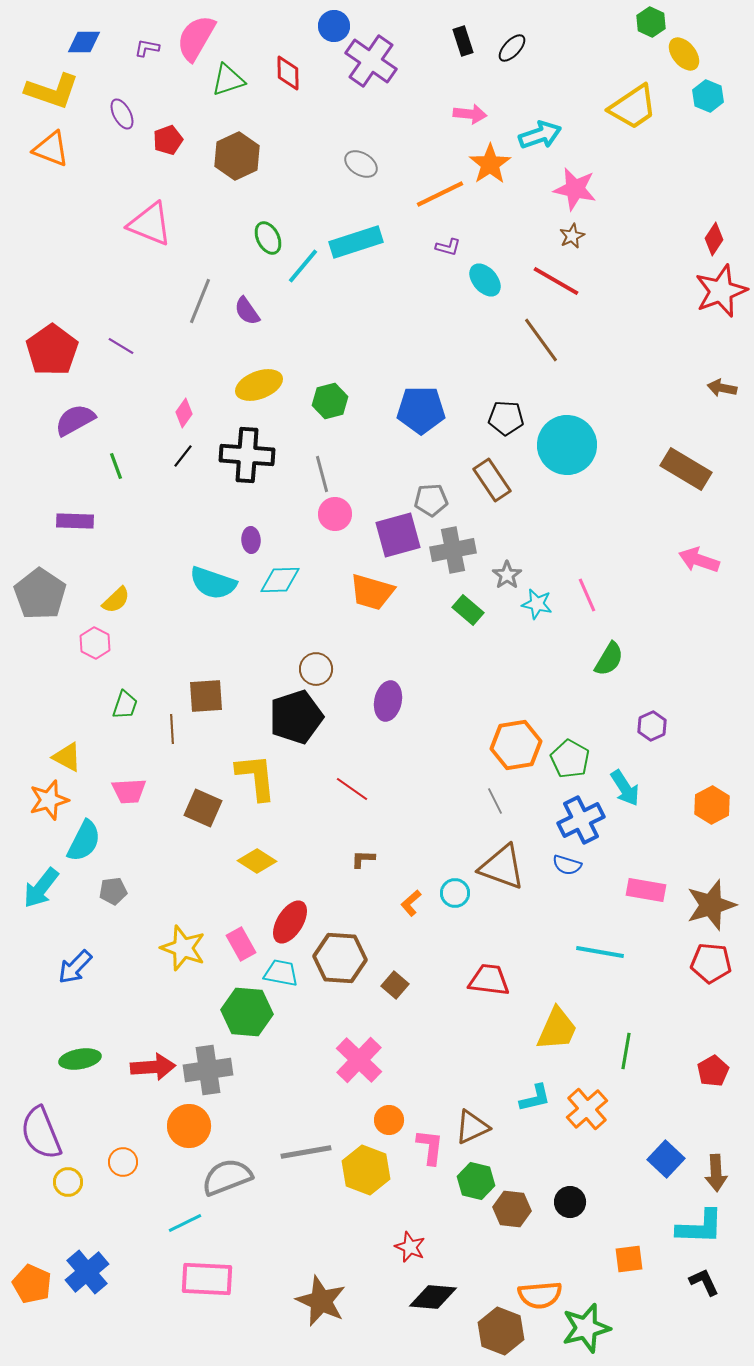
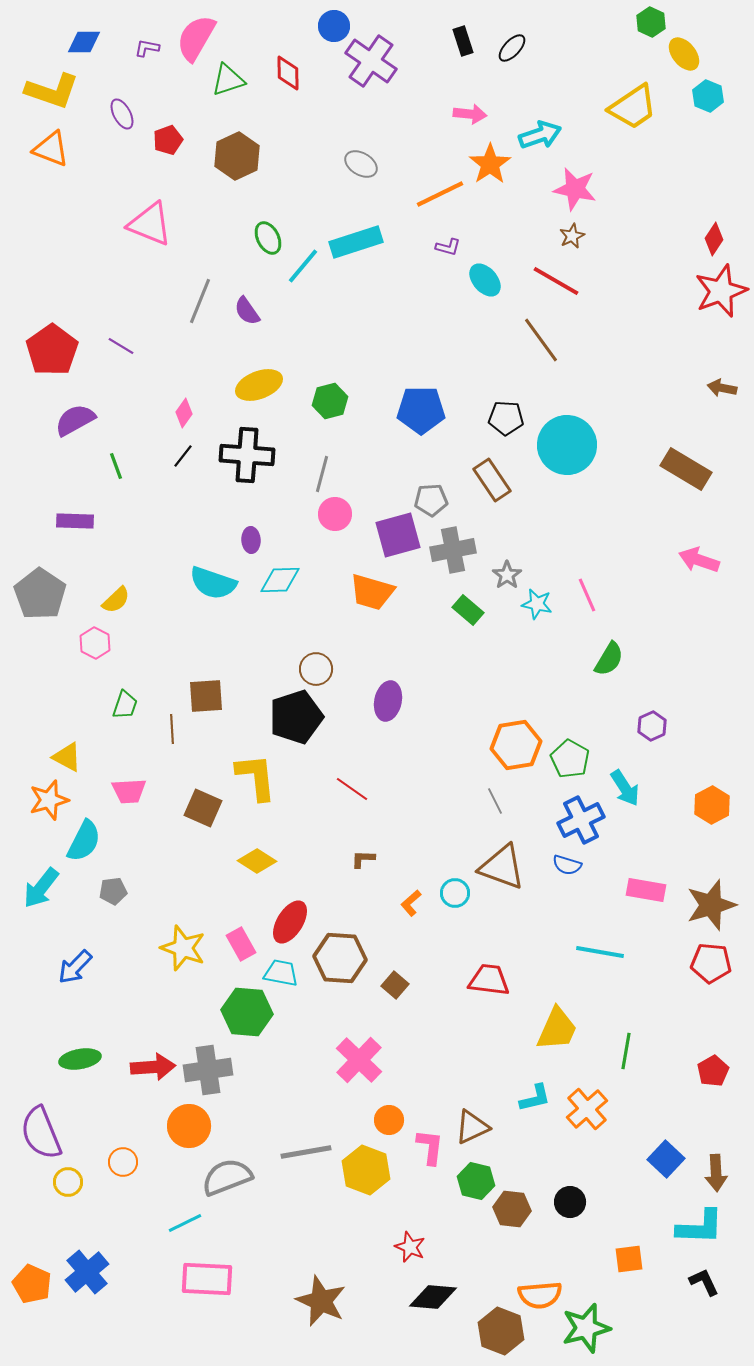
gray line at (322, 474): rotated 30 degrees clockwise
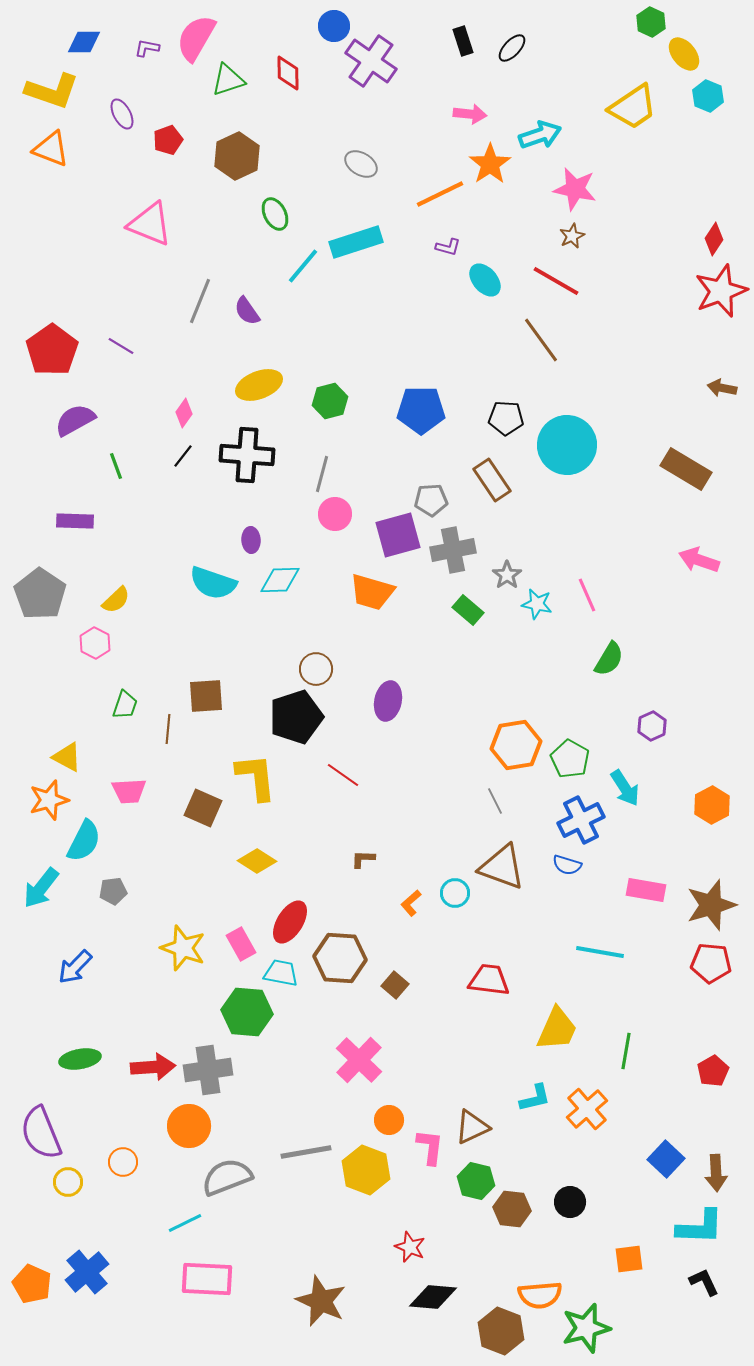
green ellipse at (268, 238): moved 7 px right, 24 px up
brown line at (172, 729): moved 4 px left; rotated 8 degrees clockwise
red line at (352, 789): moved 9 px left, 14 px up
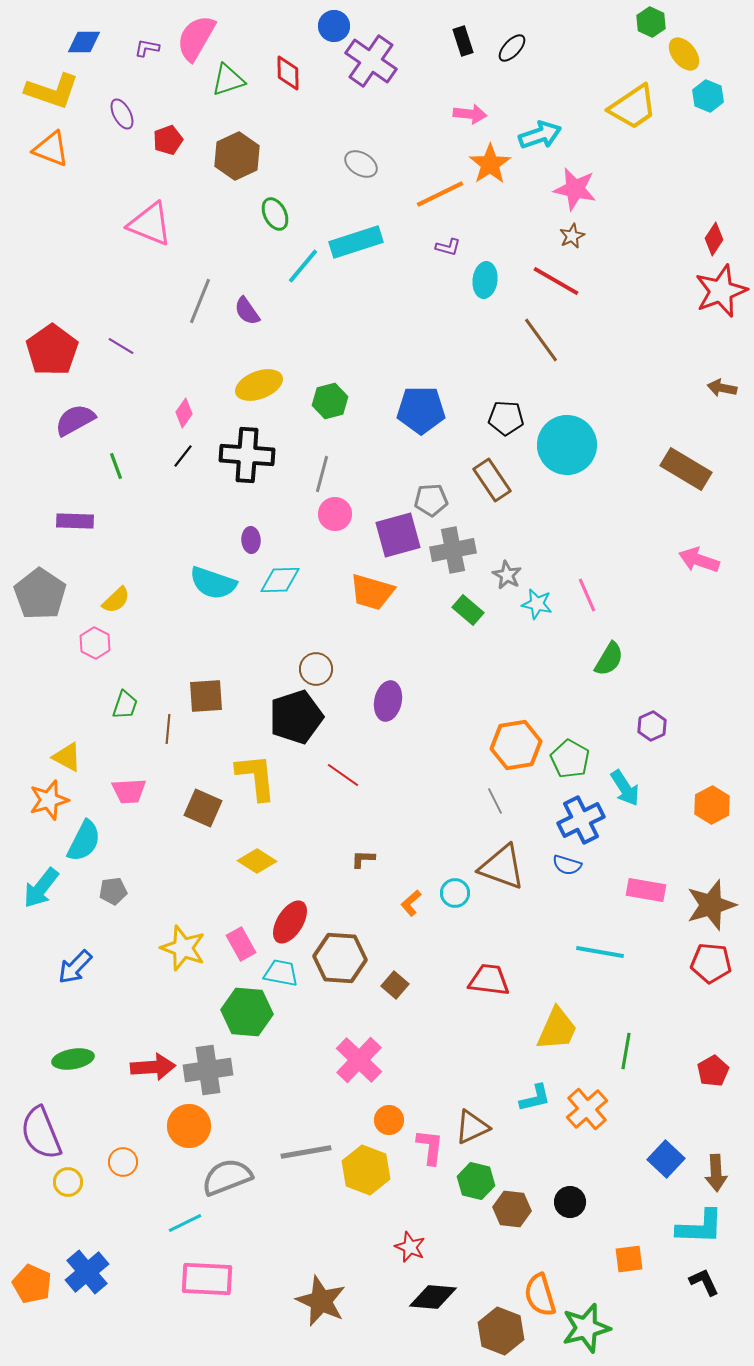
cyan ellipse at (485, 280): rotated 48 degrees clockwise
gray star at (507, 575): rotated 8 degrees counterclockwise
green ellipse at (80, 1059): moved 7 px left
orange semicircle at (540, 1295): rotated 78 degrees clockwise
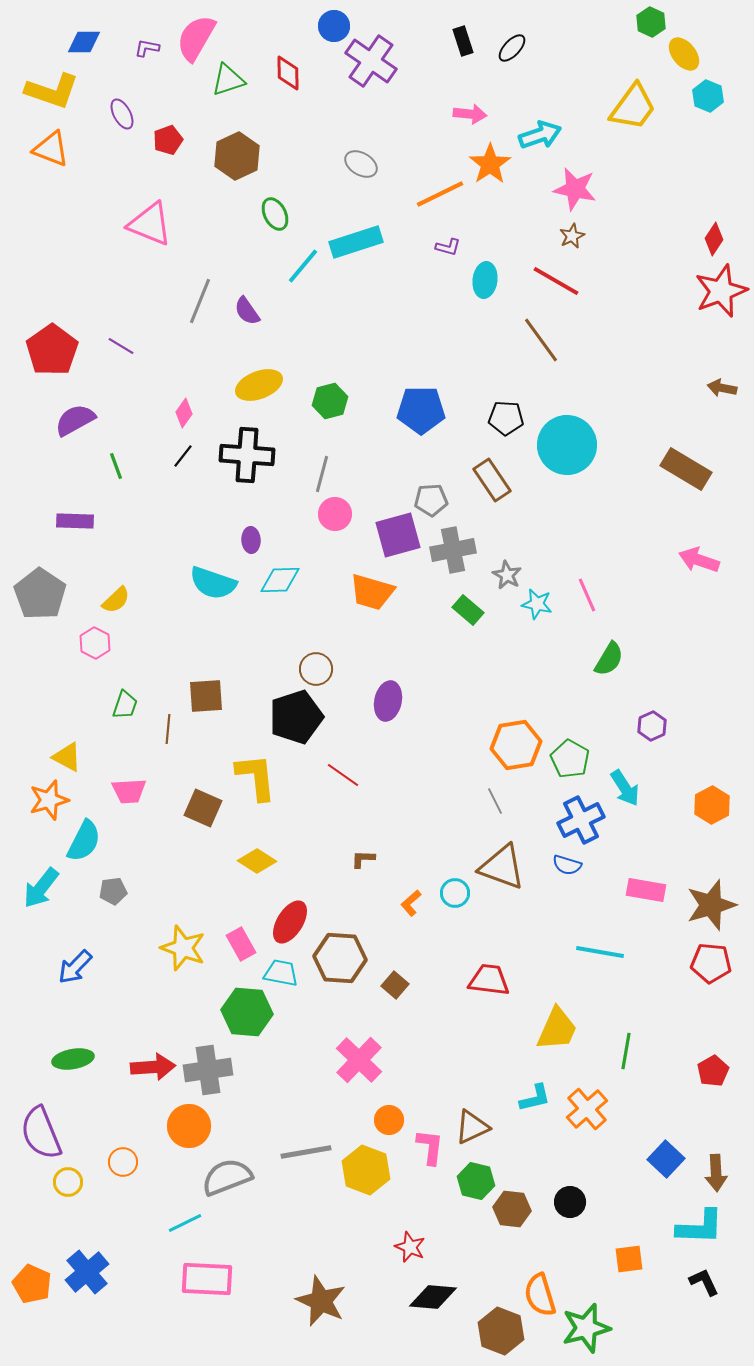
yellow trapezoid at (633, 107): rotated 20 degrees counterclockwise
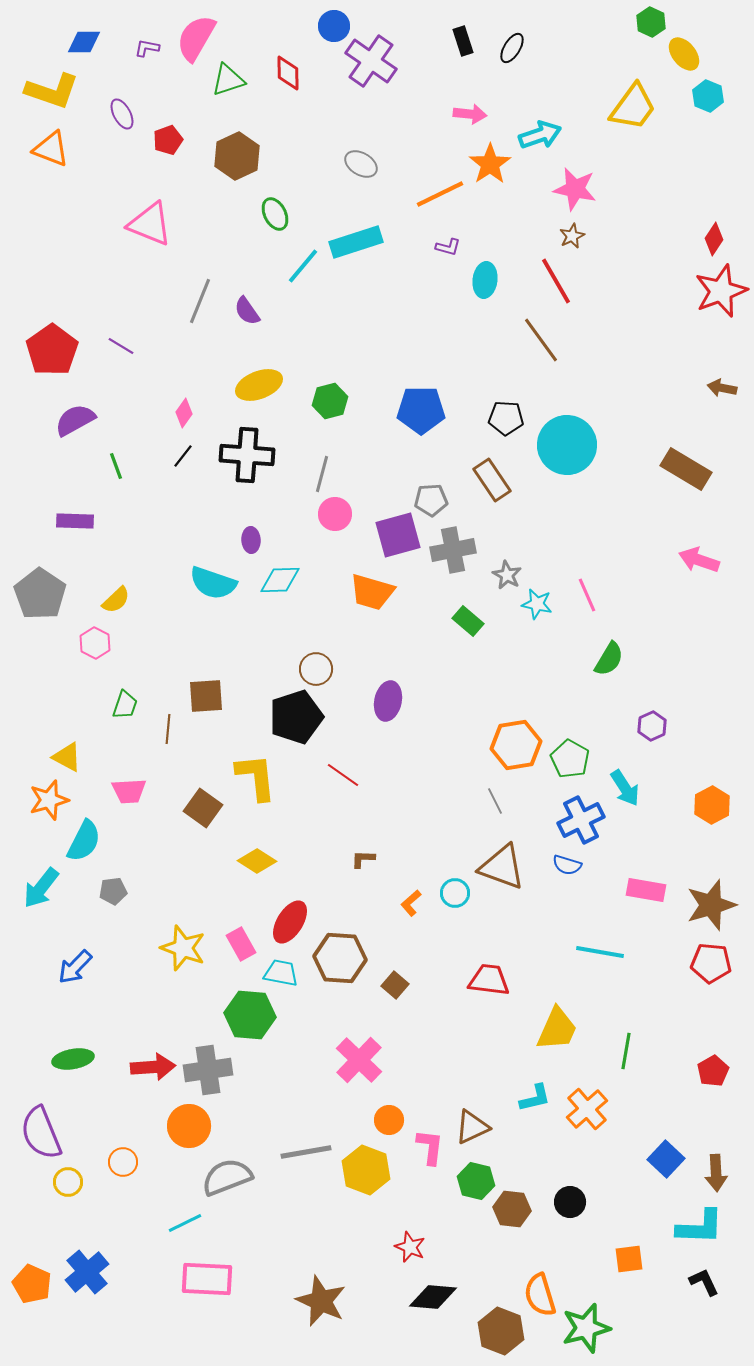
black ellipse at (512, 48): rotated 12 degrees counterclockwise
red line at (556, 281): rotated 30 degrees clockwise
green rectangle at (468, 610): moved 11 px down
brown square at (203, 808): rotated 12 degrees clockwise
green hexagon at (247, 1012): moved 3 px right, 3 px down
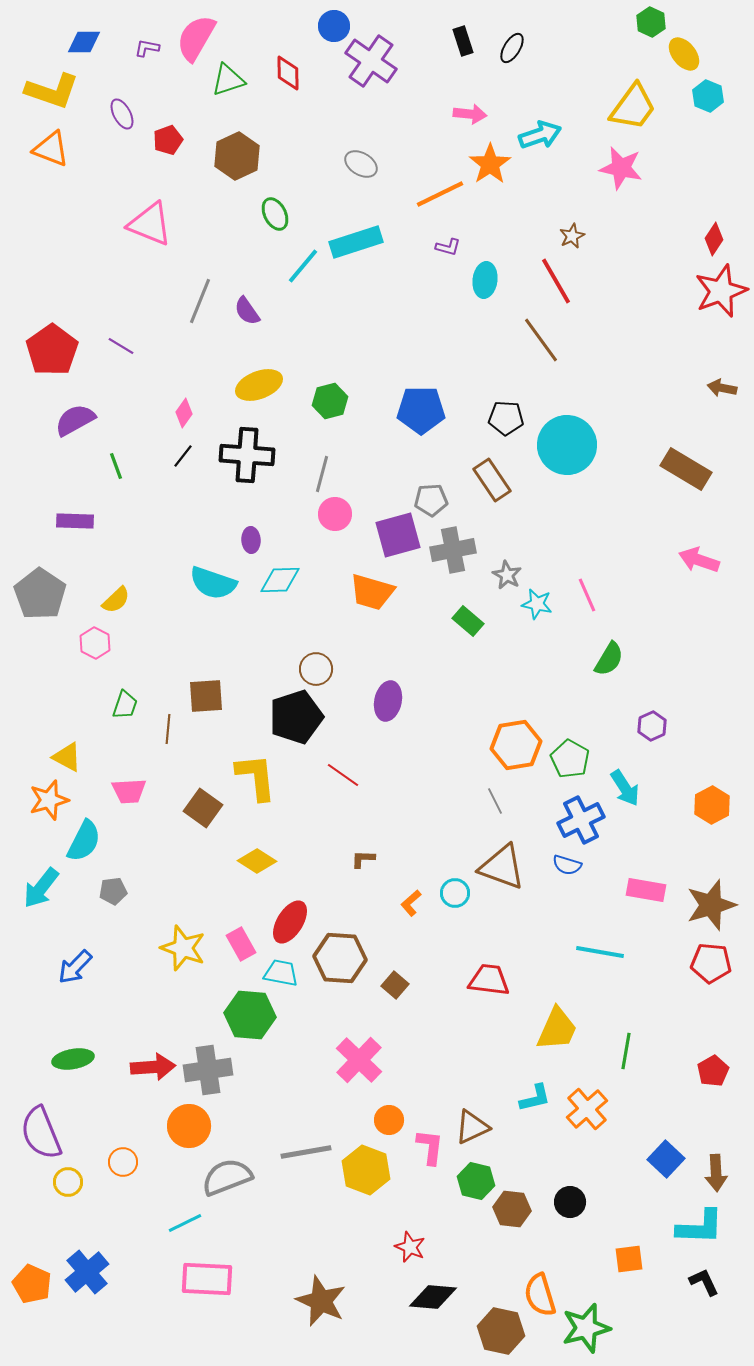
pink star at (575, 189): moved 46 px right, 21 px up
brown hexagon at (501, 1331): rotated 9 degrees counterclockwise
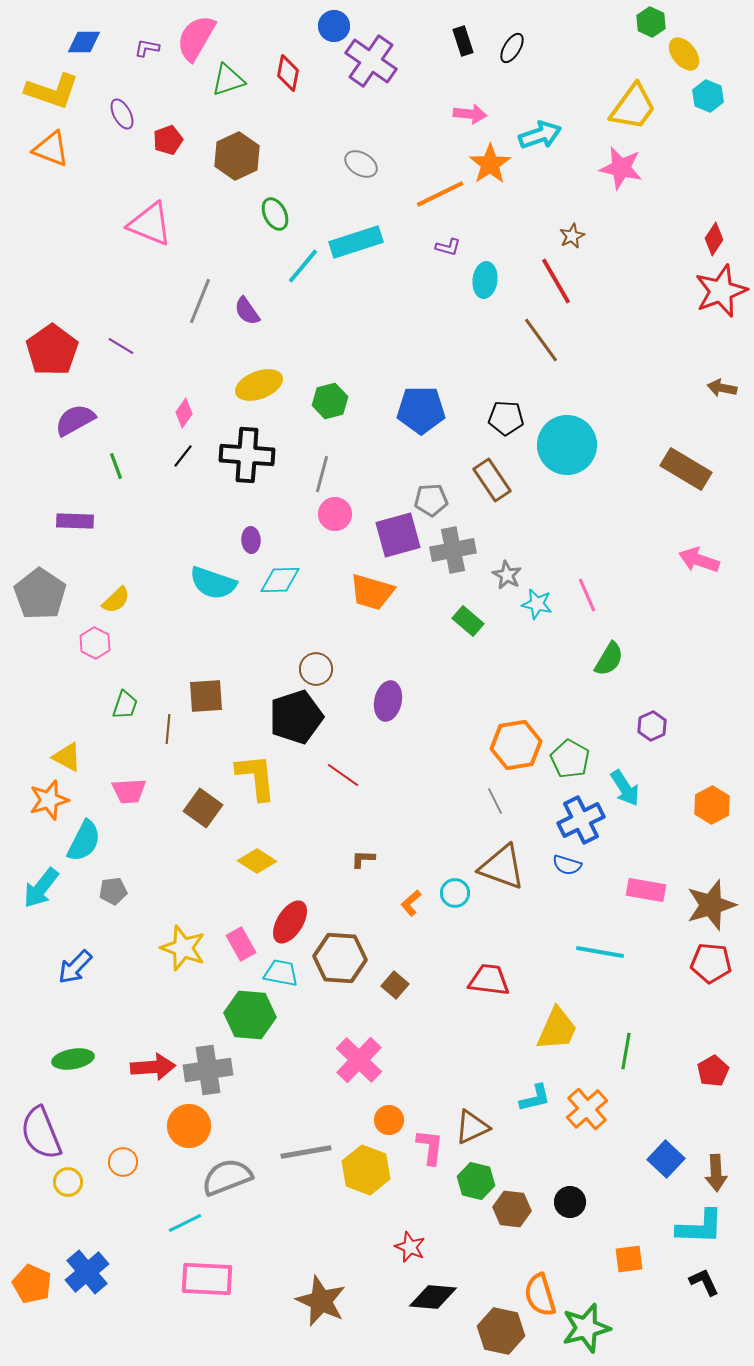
red diamond at (288, 73): rotated 12 degrees clockwise
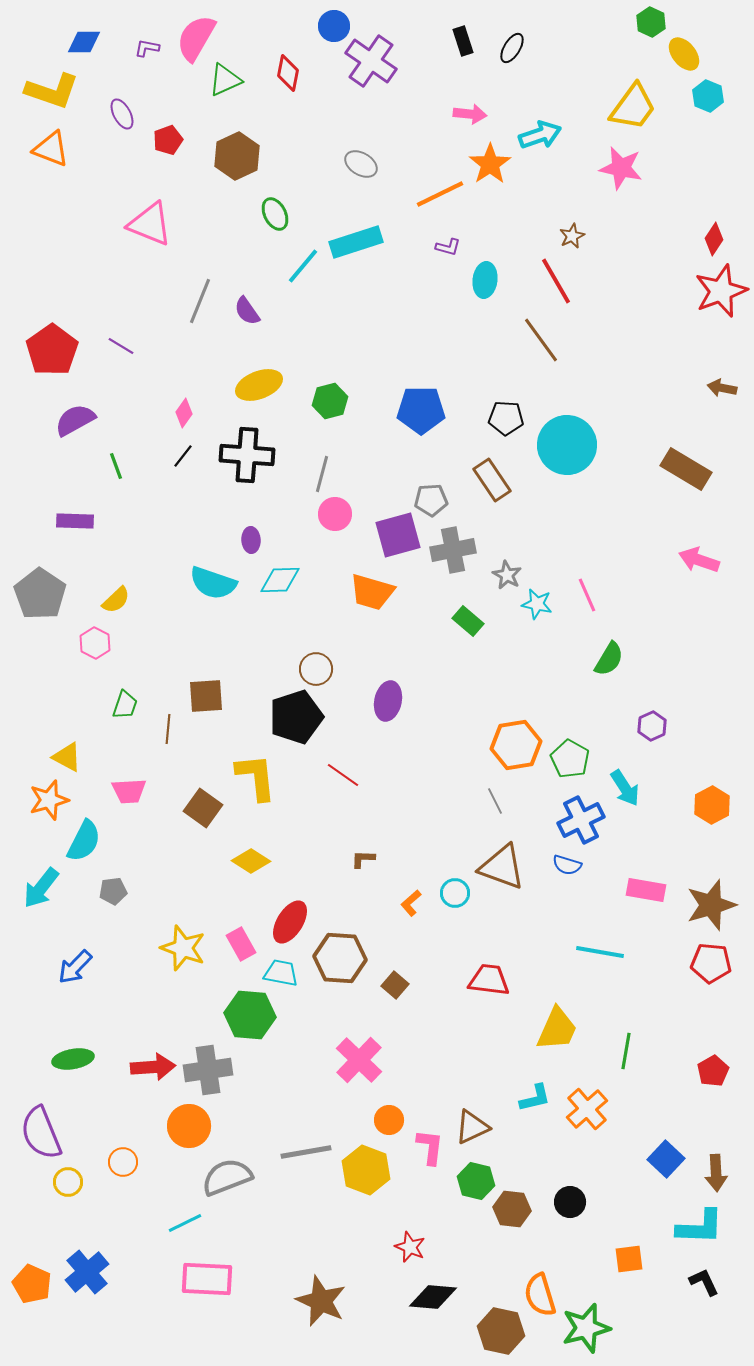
green triangle at (228, 80): moved 3 px left; rotated 6 degrees counterclockwise
yellow diamond at (257, 861): moved 6 px left
